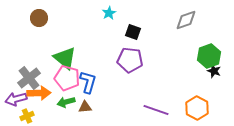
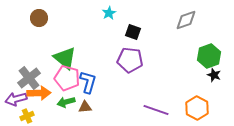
black star: moved 4 px down
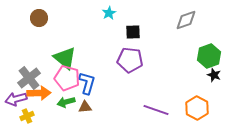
black square: rotated 21 degrees counterclockwise
blue L-shape: moved 1 px left, 1 px down
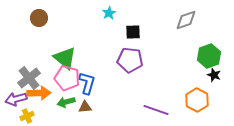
orange hexagon: moved 8 px up
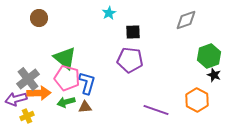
gray cross: moved 1 px left, 1 px down
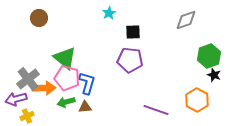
orange arrow: moved 5 px right, 5 px up
